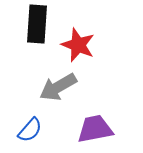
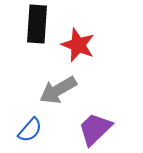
gray arrow: moved 3 px down
purple trapezoid: rotated 33 degrees counterclockwise
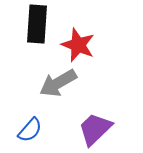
gray arrow: moved 7 px up
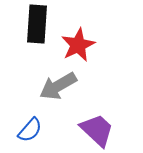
red star: rotated 24 degrees clockwise
gray arrow: moved 3 px down
purple trapezoid: moved 2 px right, 1 px down; rotated 87 degrees clockwise
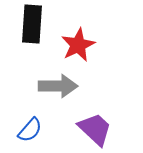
black rectangle: moved 5 px left
gray arrow: rotated 150 degrees counterclockwise
purple trapezoid: moved 2 px left, 1 px up
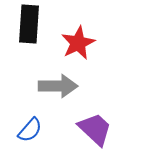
black rectangle: moved 3 px left
red star: moved 2 px up
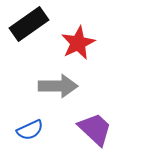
black rectangle: rotated 51 degrees clockwise
blue semicircle: rotated 24 degrees clockwise
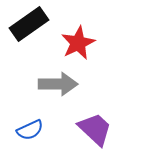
gray arrow: moved 2 px up
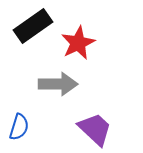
black rectangle: moved 4 px right, 2 px down
blue semicircle: moved 11 px left, 3 px up; rotated 48 degrees counterclockwise
